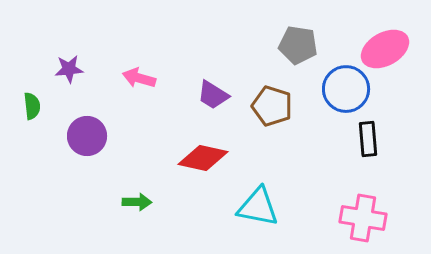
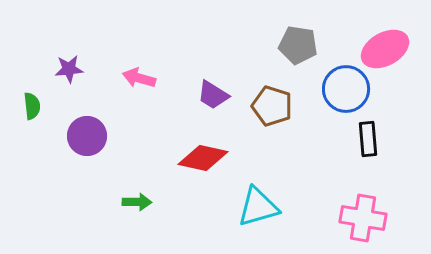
cyan triangle: rotated 27 degrees counterclockwise
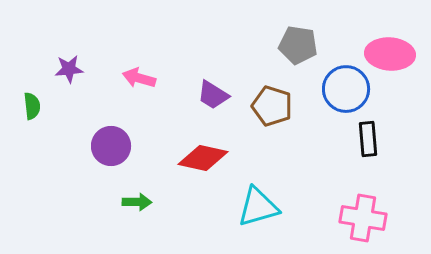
pink ellipse: moved 5 px right, 5 px down; rotated 33 degrees clockwise
purple circle: moved 24 px right, 10 px down
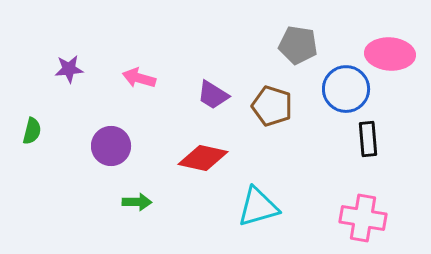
green semicircle: moved 25 px down; rotated 20 degrees clockwise
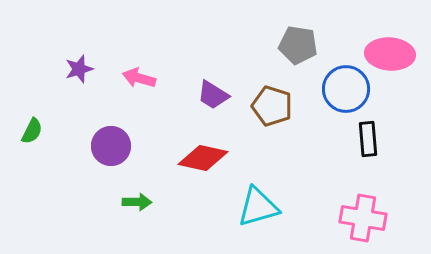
purple star: moved 10 px right; rotated 12 degrees counterclockwise
green semicircle: rotated 12 degrees clockwise
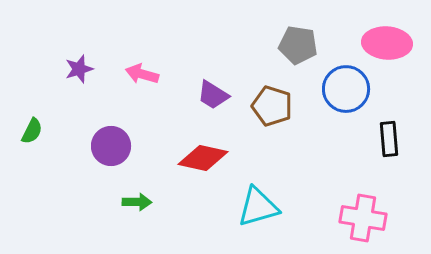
pink ellipse: moved 3 px left, 11 px up
pink arrow: moved 3 px right, 4 px up
black rectangle: moved 21 px right
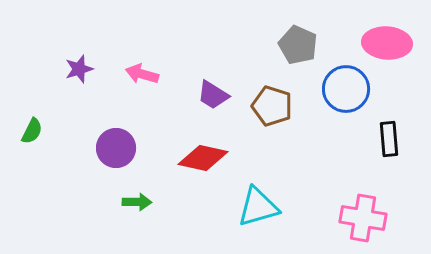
gray pentagon: rotated 15 degrees clockwise
purple circle: moved 5 px right, 2 px down
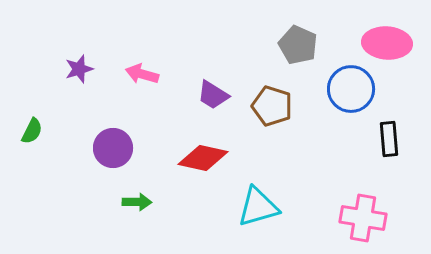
blue circle: moved 5 px right
purple circle: moved 3 px left
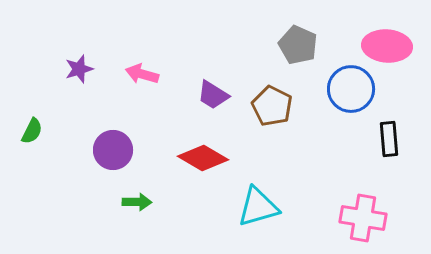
pink ellipse: moved 3 px down
brown pentagon: rotated 9 degrees clockwise
purple circle: moved 2 px down
red diamond: rotated 18 degrees clockwise
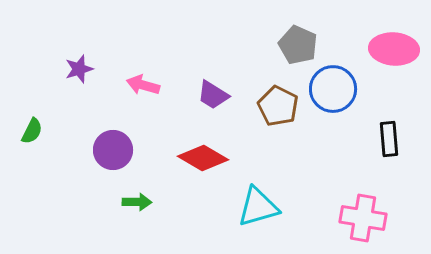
pink ellipse: moved 7 px right, 3 px down
pink arrow: moved 1 px right, 11 px down
blue circle: moved 18 px left
brown pentagon: moved 6 px right
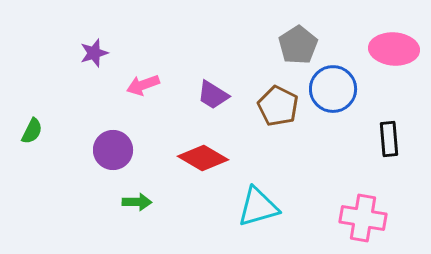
gray pentagon: rotated 15 degrees clockwise
purple star: moved 15 px right, 16 px up
pink arrow: rotated 36 degrees counterclockwise
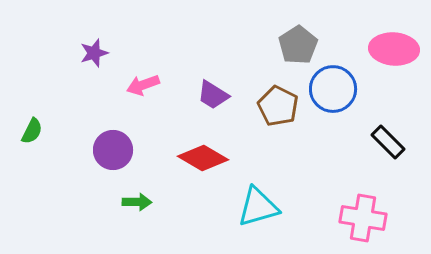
black rectangle: moved 1 px left, 3 px down; rotated 40 degrees counterclockwise
